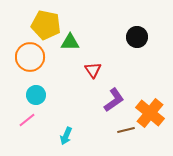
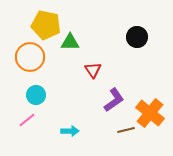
cyan arrow: moved 4 px right, 5 px up; rotated 114 degrees counterclockwise
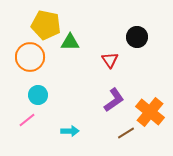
red triangle: moved 17 px right, 10 px up
cyan circle: moved 2 px right
orange cross: moved 1 px up
brown line: moved 3 px down; rotated 18 degrees counterclockwise
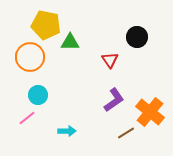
pink line: moved 2 px up
cyan arrow: moved 3 px left
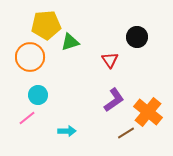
yellow pentagon: rotated 16 degrees counterclockwise
green triangle: rotated 18 degrees counterclockwise
orange cross: moved 2 px left
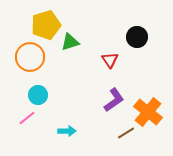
yellow pentagon: rotated 12 degrees counterclockwise
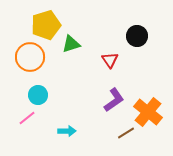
black circle: moved 1 px up
green triangle: moved 1 px right, 2 px down
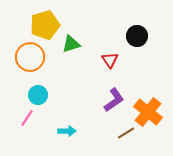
yellow pentagon: moved 1 px left
pink line: rotated 18 degrees counterclockwise
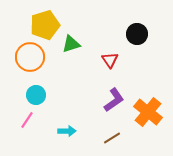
black circle: moved 2 px up
cyan circle: moved 2 px left
pink line: moved 2 px down
brown line: moved 14 px left, 5 px down
